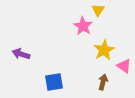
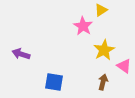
yellow triangle: moved 3 px right; rotated 24 degrees clockwise
blue square: rotated 18 degrees clockwise
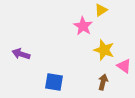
yellow star: rotated 25 degrees counterclockwise
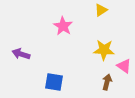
pink star: moved 20 px left
yellow star: rotated 15 degrees counterclockwise
brown arrow: moved 4 px right
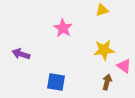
yellow triangle: moved 1 px right; rotated 16 degrees clockwise
pink star: moved 2 px down
yellow star: rotated 10 degrees counterclockwise
blue square: moved 2 px right
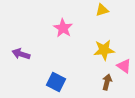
blue square: rotated 18 degrees clockwise
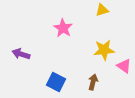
brown arrow: moved 14 px left
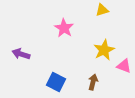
pink star: moved 1 px right
yellow star: rotated 20 degrees counterclockwise
pink triangle: rotated 14 degrees counterclockwise
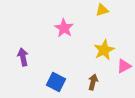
purple arrow: moved 2 px right, 3 px down; rotated 60 degrees clockwise
pink triangle: rotated 49 degrees counterclockwise
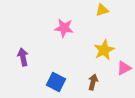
pink star: rotated 24 degrees counterclockwise
pink triangle: moved 2 px down
